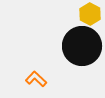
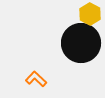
black circle: moved 1 px left, 3 px up
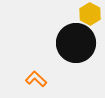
black circle: moved 5 px left
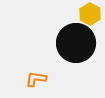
orange L-shape: rotated 35 degrees counterclockwise
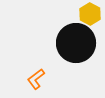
orange L-shape: rotated 45 degrees counterclockwise
